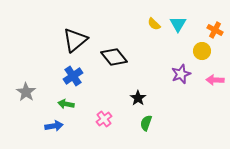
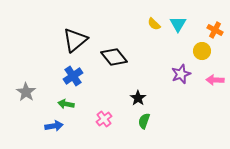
green semicircle: moved 2 px left, 2 px up
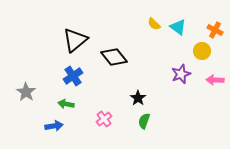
cyan triangle: moved 3 px down; rotated 24 degrees counterclockwise
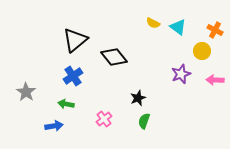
yellow semicircle: moved 1 px left, 1 px up; rotated 16 degrees counterclockwise
black star: rotated 14 degrees clockwise
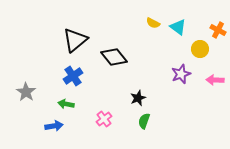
orange cross: moved 3 px right
yellow circle: moved 2 px left, 2 px up
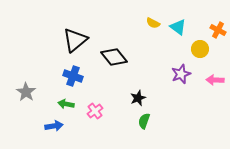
blue cross: rotated 36 degrees counterclockwise
pink cross: moved 9 px left, 8 px up
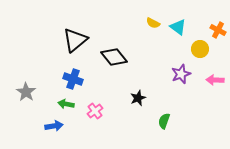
blue cross: moved 3 px down
green semicircle: moved 20 px right
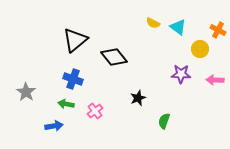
purple star: rotated 24 degrees clockwise
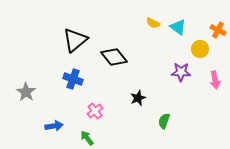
purple star: moved 2 px up
pink arrow: rotated 102 degrees counterclockwise
green arrow: moved 21 px right, 34 px down; rotated 42 degrees clockwise
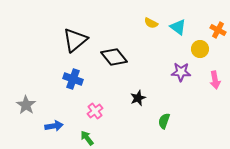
yellow semicircle: moved 2 px left
gray star: moved 13 px down
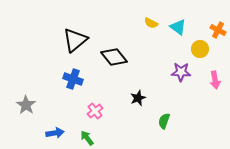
blue arrow: moved 1 px right, 7 px down
